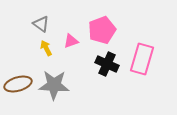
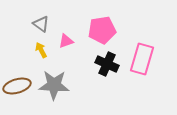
pink pentagon: rotated 12 degrees clockwise
pink triangle: moved 5 px left
yellow arrow: moved 5 px left, 2 px down
brown ellipse: moved 1 px left, 2 px down
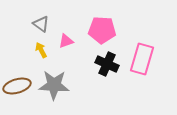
pink pentagon: rotated 12 degrees clockwise
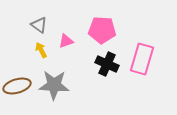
gray triangle: moved 2 px left, 1 px down
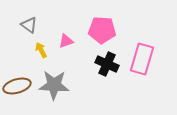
gray triangle: moved 10 px left
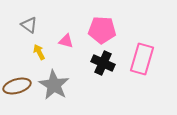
pink triangle: rotated 35 degrees clockwise
yellow arrow: moved 2 px left, 2 px down
black cross: moved 4 px left, 1 px up
gray star: rotated 28 degrees clockwise
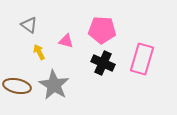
brown ellipse: rotated 28 degrees clockwise
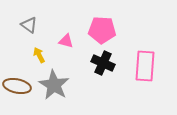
yellow arrow: moved 3 px down
pink rectangle: moved 3 px right, 7 px down; rotated 12 degrees counterclockwise
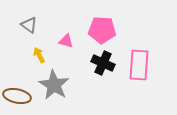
pink rectangle: moved 6 px left, 1 px up
brown ellipse: moved 10 px down
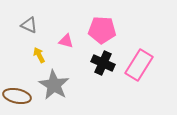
gray triangle: rotated 12 degrees counterclockwise
pink rectangle: rotated 28 degrees clockwise
